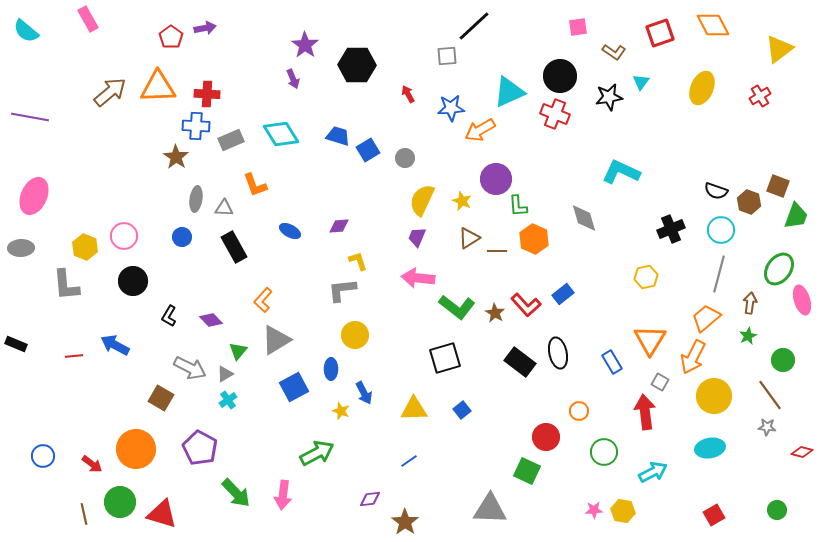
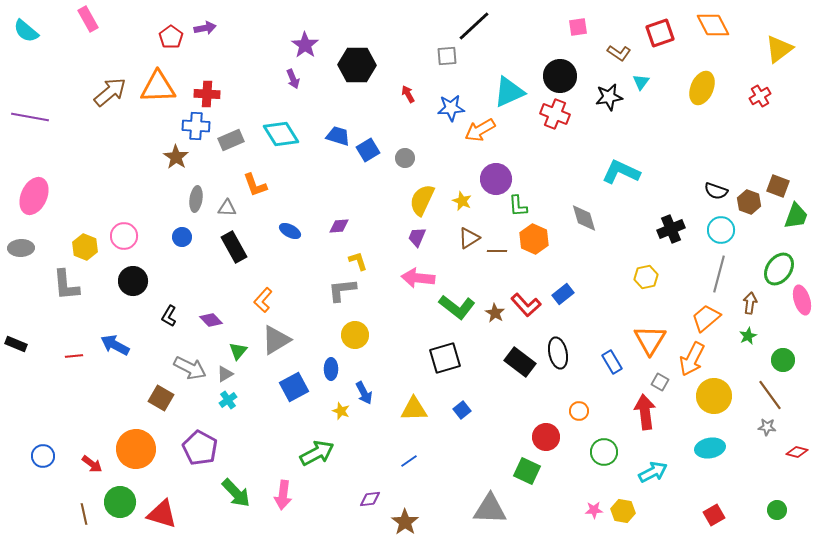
brown L-shape at (614, 52): moved 5 px right, 1 px down
gray triangle at (224, 208): moved 3 px right
orange arrow at (693, 357): moved 1 px left, 2 px down
red diamond at (802, 452): moved 5 px left
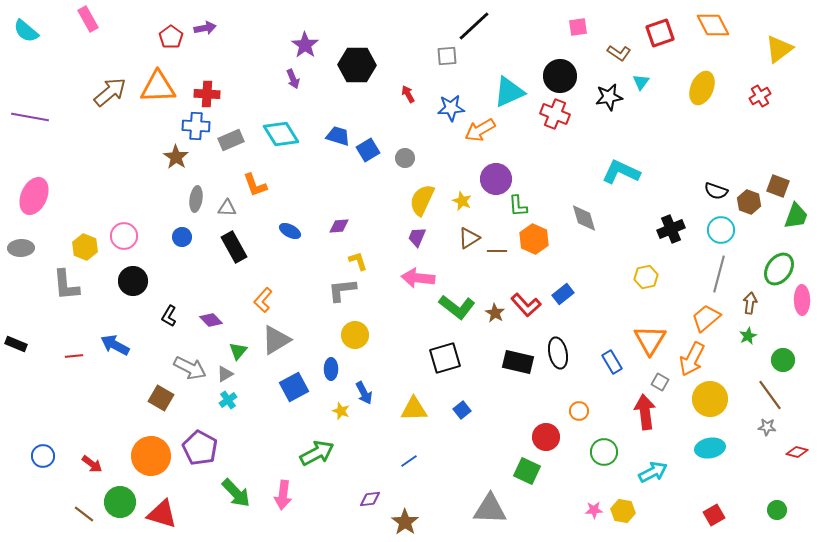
pink ellipse at (802, 300): rotated 16 degrees clockwise
black rectangle at (520, 362): moved 2 px left; rotated 24 degrees counterclockwise
yellow circle at (714, 396): moved 4 px left, 3 px down
orange circle at (136, 449): moved 15 px right, 7 px down
brown line at (84, 514): rotated 40 degrees counterclockwise
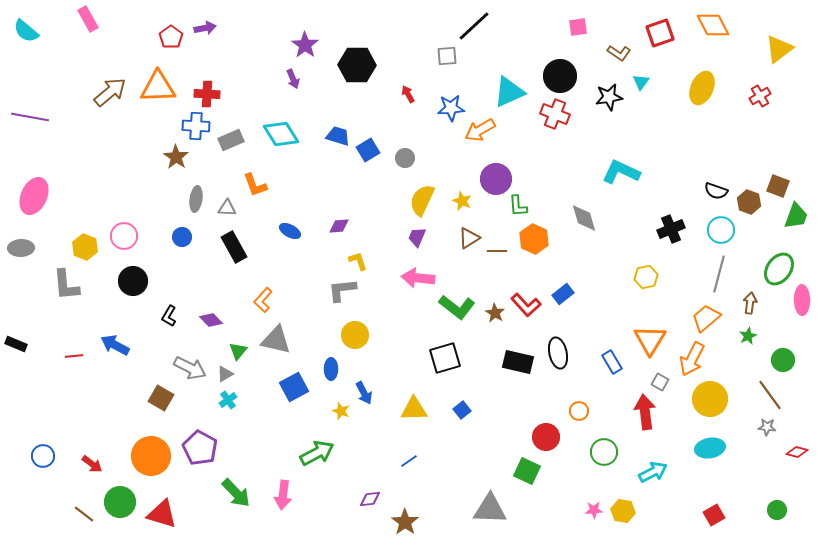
gray triangle at (276, 340): rotated 44 degrees clockwise
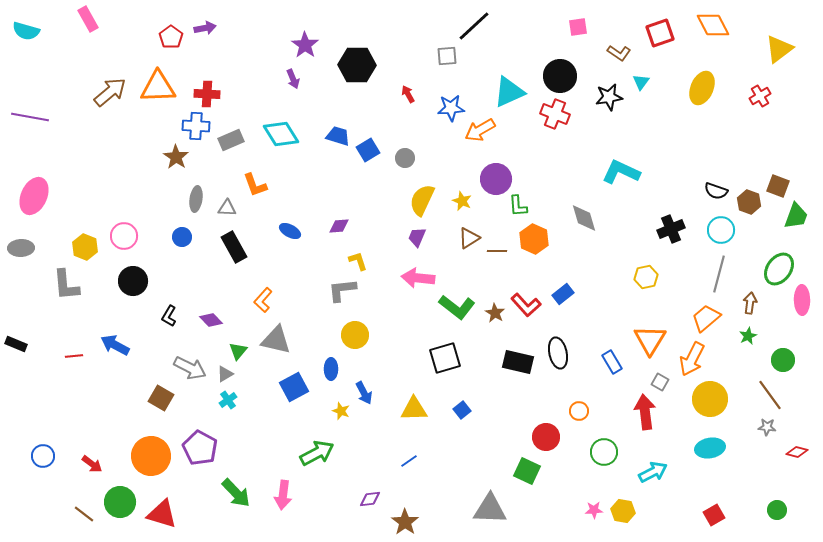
cyan semicircle at (26, 31): rotated 24 degrees counterclockwise
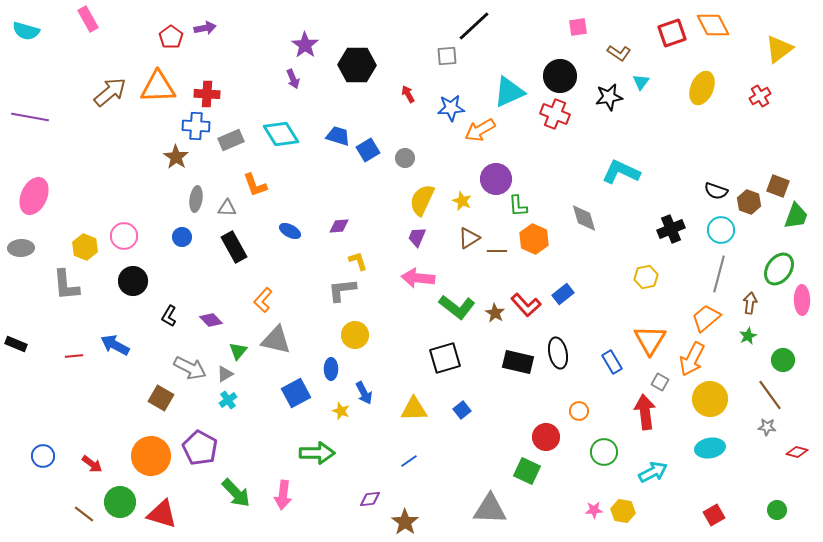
red square at (660, 33): moved 12 px right
blue square at (294, 387): moved 2 px right, 6 px down
green arrow at (317, 453): rotated 28 degrees clockwise
